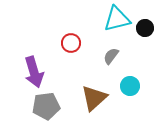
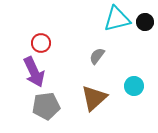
black circle: moved 6 px up
red circle: moved 30 px left
gray semicircle: moved 14 px left
purple arrow: rotated 8 degrees counterclockwise
cyan circle: moved 4 px right
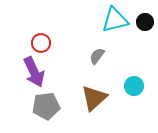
cyan triangle: moved 2 px left, 1 px down
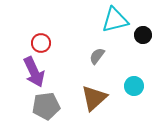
black circle: moved 2 px left, 13 px down
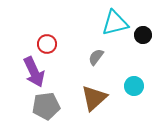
cyan triangle: moved 3 px down
red circle: moved 6 px right, 1 px down
gray semicircle: moved 1 px left, 1 px down
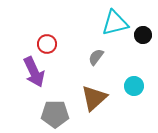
gray pentagon: moved 9 px right, 8 px down; rotated 8 degrees clockwise
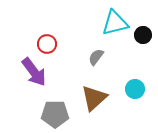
purple arrow: rotated 12 degrees counterclockwise
cyan circle: moved 1 px right, 3 px down
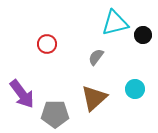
purple arrow: moved 12 px left, 22 px down
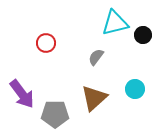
red circle: moved 1 px left, 1 px up
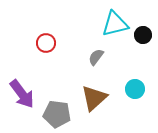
cyan triangle: moved 1 px down
gray pentagon: moved 2 px right; rotated 8 degrees clockwise
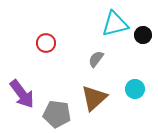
gray semicircle: moved 2 px down
